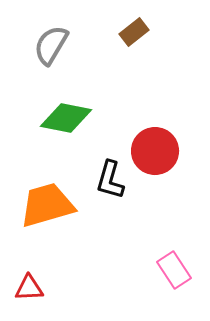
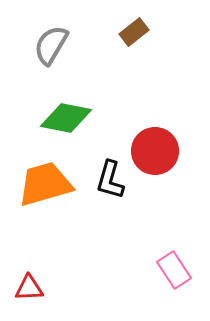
orange trapezoid: moved 2 px left, 21 px up
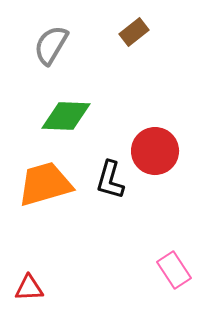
green diamond: moved 2 px up; rotated 9 degrees counterclockwise
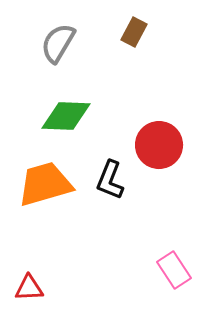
brown rectangle: rotated 24 degrees counterclockwise
gray semicircle: moved 7 px right, 2 px up
red circle: moved 4 px right, 6 px up
black L-shape: rotated 6 degrees clockwise
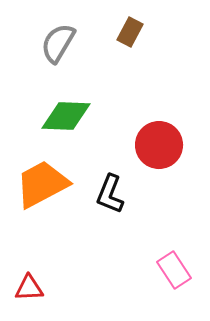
brown rectangle: moved 4 px left
black L-shape: moved 14 px down
orange trapezoid: moved 3 px left; rotated 12 degrees counterclockwise
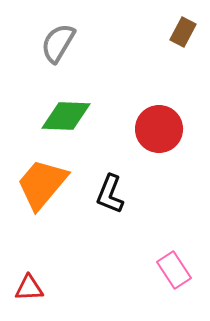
brown rectangle: moved 53 px right
red circle: moved 16 px up
orange trapezoid: rotated 22 degrees counterclockwise
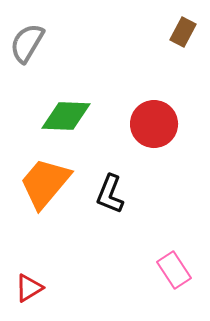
gray semicircle: moved 31 px left
red circle: moved 5 px left, 5 px up
orange trapezoid: moved 3 px right, 1 px up
red triangle: rotated 28 degrees counterclockwise
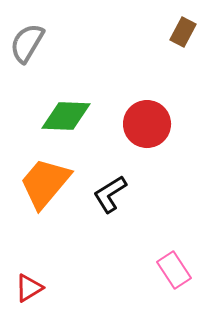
red circle: moved 7 px left
black L-shape: rotated 36 degrees clockwise
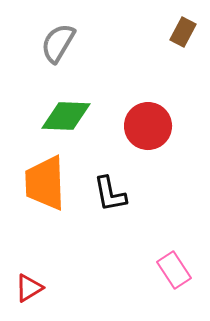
gray semicircle: moved 31 px right
red circle: moved 1 px right, 2 px down
orange trapezoid: rotated 42 degrees counterclockwise
black L-shape: rotated 69 degrees counterclockwise
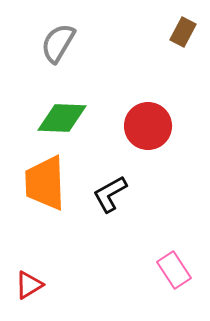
green diamond: moved 4 px left, 2 px down
black L-shape: rotated 72 degrees clockwise
red triangle: moved 3 px up
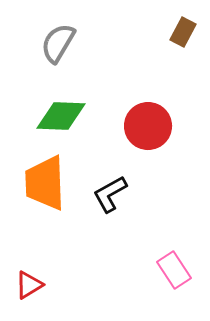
green diamond: moved 1 px left, 2 px up
